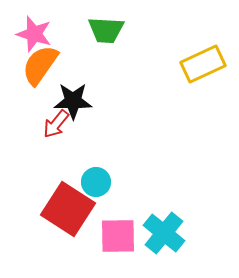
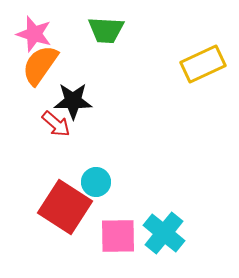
red arrow: rotated 88 degrees counterclockwise
red square: moved 3 px left, 2 px up
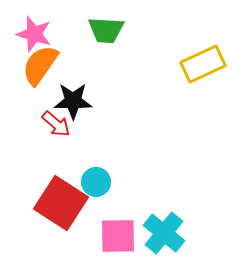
red square: moved 4 px left, 4 px up
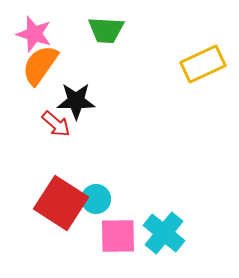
black star: moved 3 px right
cyan circle: moved 17 px down
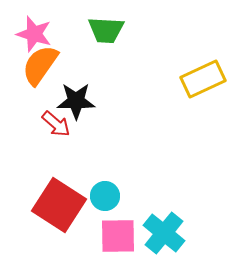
yellow rectangle: moved 15 px down
cyan circle: moved 9 px right, 3 px up
red square: moved 2 px left, 2 px down
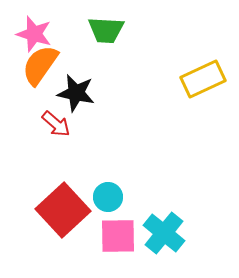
black star: moved 8 px up; rotated 12 degrees clockwise
cyan circle: moved 3 px right, 1 px down
red square: moved 4 px right, 5 px down; rotated 14 degrees clockwise
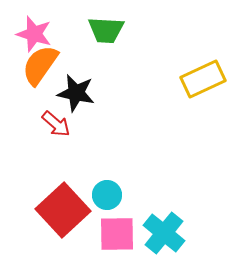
cyan circle: moved 1 px left, 2 px up
pink square: moved 1 px left, 2 px up
